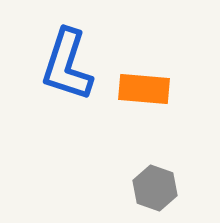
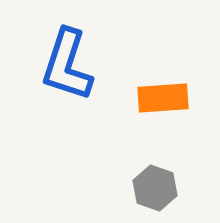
orange rectangle: moved 19 px right, 9 px down; rotated 9 degrees counterclockwise
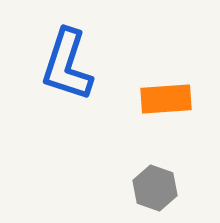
orange rectangle: moved 3 px right, 1 px down
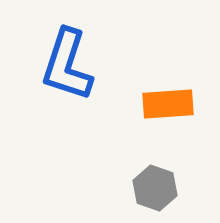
orange rectangle: moved 2 px right, 5 px down
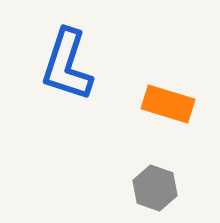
orange rectangle: rotated 21 degrees clockwise
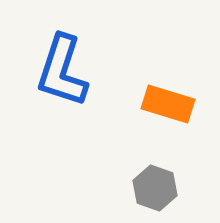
blue L-shape: moved 5 px left, 6 px down
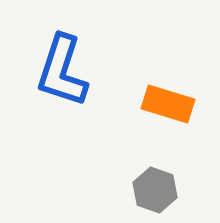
gray hexagon: moved 2 px down
